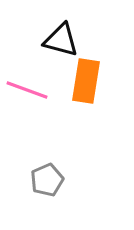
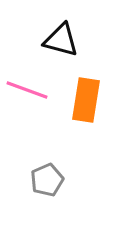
orange rectangle: moved 19 px down
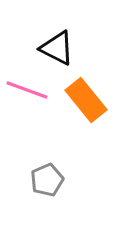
black triangle: moved 4 px left, 8 px down; rotated 12 degrees clockwise
orange rectangle: rotated 48 degrees counterclockwise
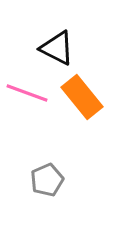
pink line: moved 3 px down
orange rectangle: moved 4 px left, 3 px up
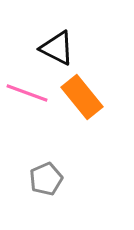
gray pentagon: moved 1 px left, 1 px up
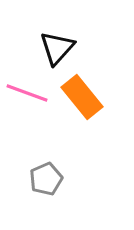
black triangle: rotated 45 degrees clockwise
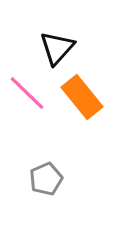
pink line: rotated 24 degrees clockwise
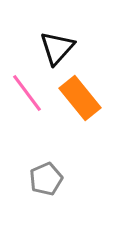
pink line: rotated 9 degrees clockwise
orange rectangle: moved 2 px left, 1 px down
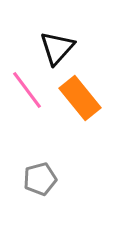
pink line: moved 3 px up
gray pentagon: moved 6 px left; rotated 8 degrees clockwise
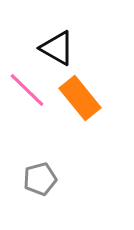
black triangle: rotated 42 degrees counterclockwise
pink line: rotated 9 degrees counterclockwise
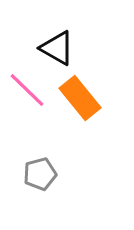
gray pentagon: moved 5 px up
